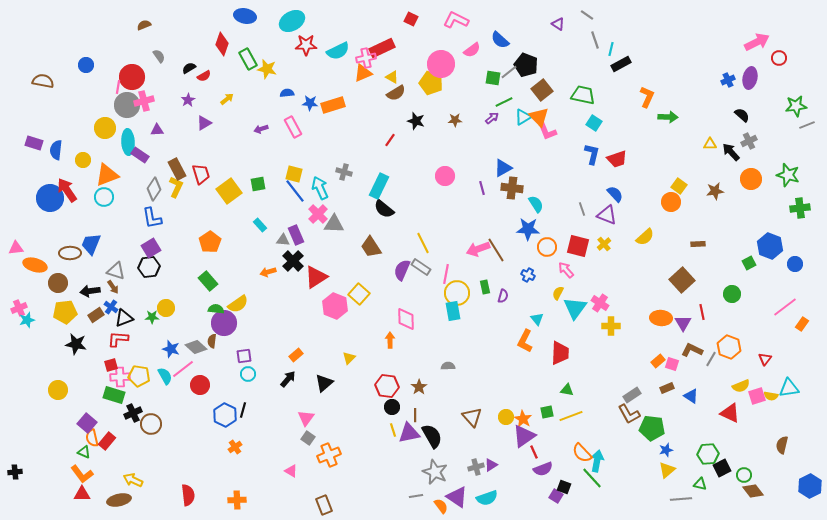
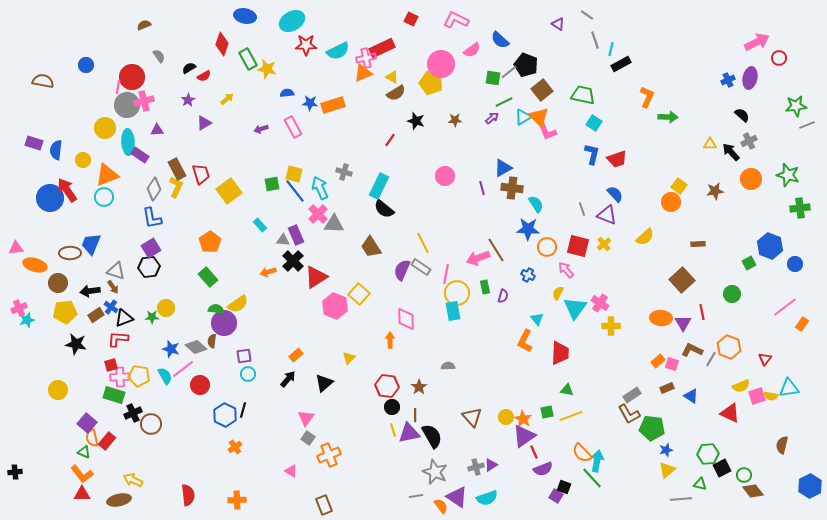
green square at (258, 184): moved 14 px right
pink arrow at (478, 249): moved 9 px down
green rectangle at (208, 281): moved 4 px up
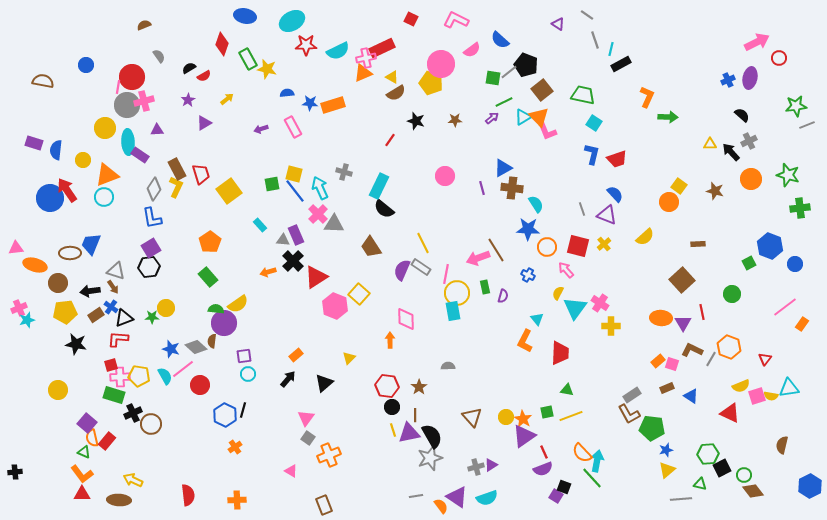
brown star at (715, 191): rotated 24 degrees clockwise
orange circle at (671, 202): moved 2 px left
red line at (534, 452): moved 10 px right
gray star at (435, 472): moved 5 px left, 14 px up; rotated 30 degrees clockwise
brown ellipse at (119, 500): rotated 15 degrees clockwise
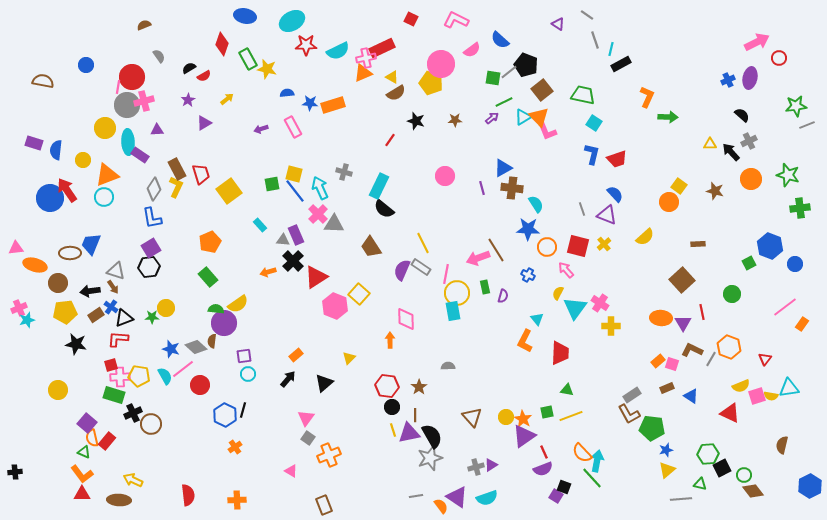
orange pentagon at (210, 242): rotated 10 degrees clockwise
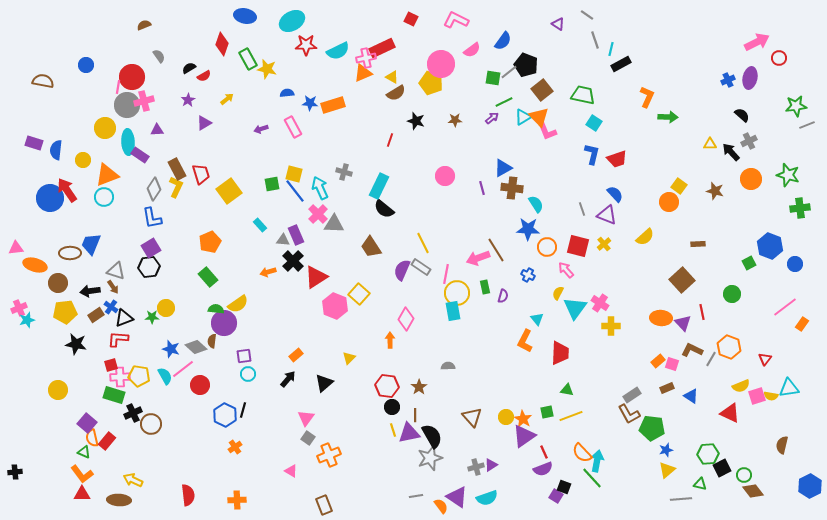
blue semicircle at (500, 40): moved 3 px right, 1 px down; rotated 96 degrees counterclockwise
red line at (390, 140): rotated 16 degrees counterclockwise
pink diamond at (406, 319): rotated 30 degrees clockwise
purple triangle at (683, 323): rotated 12 degrees counterclockwise
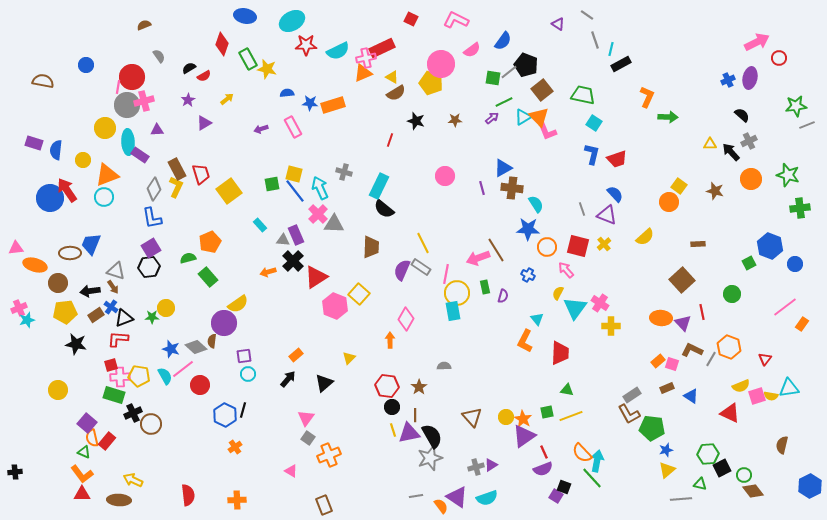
brown trapezoid at (371, 247): rotated 145 degrees counterclockwise
green semicircle at (216, 309): moved 28 px left, 51 px up; rotated 21 degrees counterclockwise
gray semicircle at (448, 366): moved 4 px left
